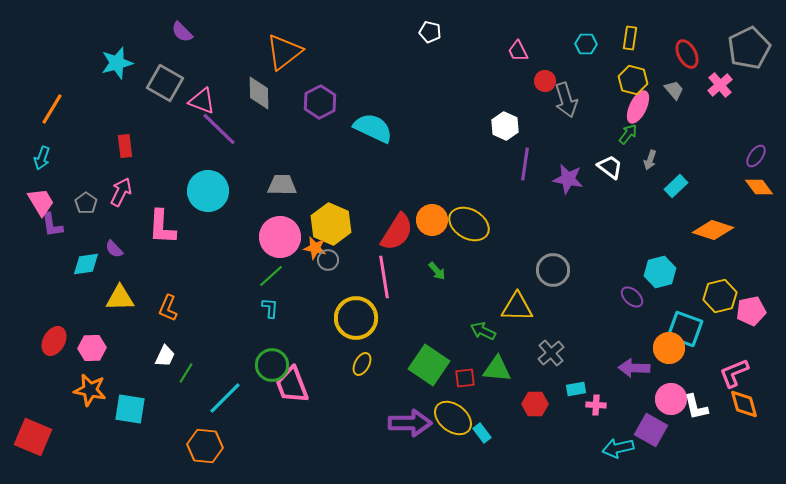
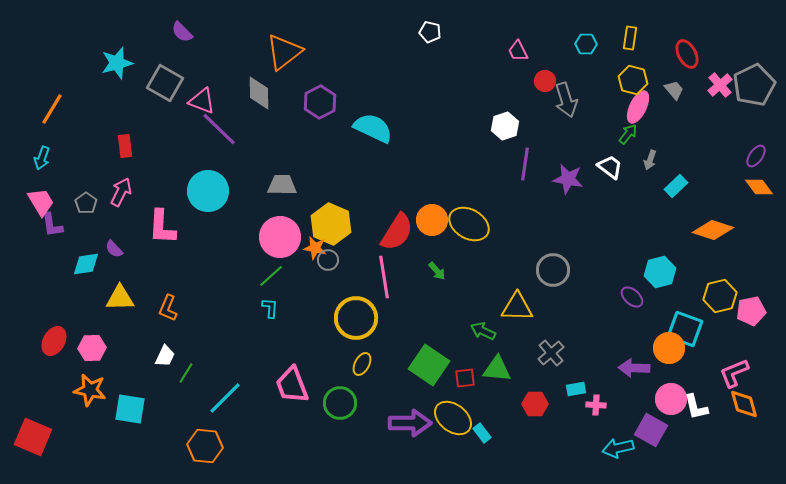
gray pentagon at (749, 48): moved 5 px right, 37 px down
white hexagon at (505, 126): rotated 16 degrees clockwise
green circle at (272, 365): moved 68 px right, 38 px down
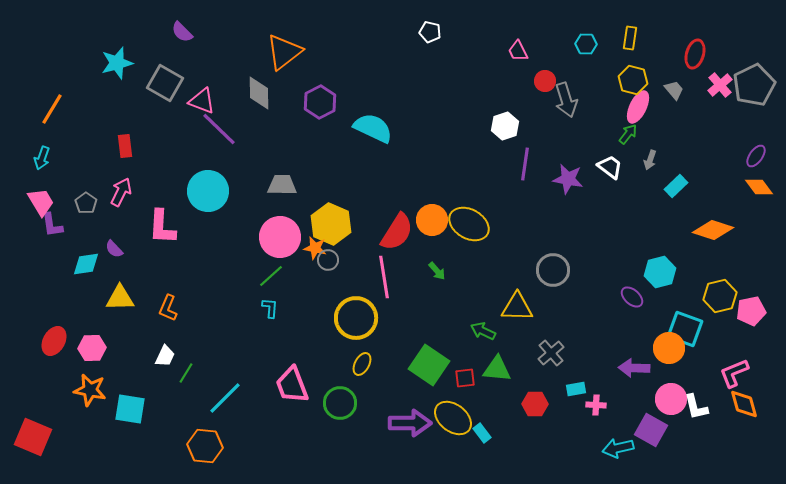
red ellipse at (687, 54): moved 8 px right; rotated 44 degrees clockwise
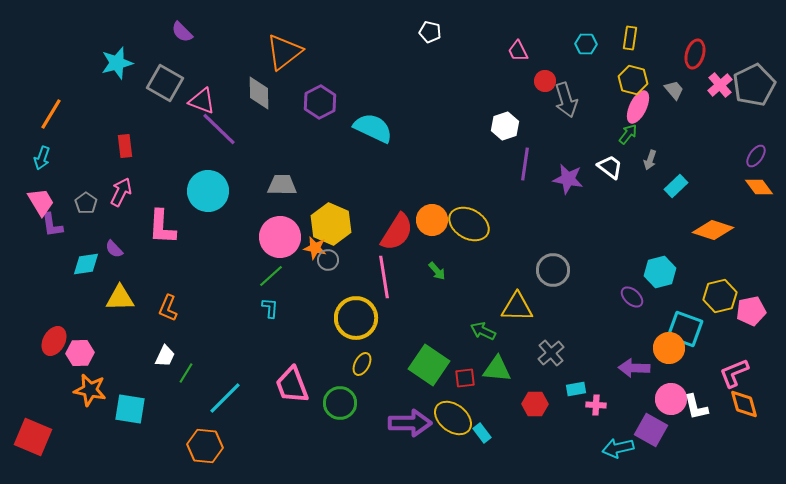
orange line at (52, 109): moved 1 px left, 5 px down
pink hexagon at (92, 348): moved 12 px left, 5 px down
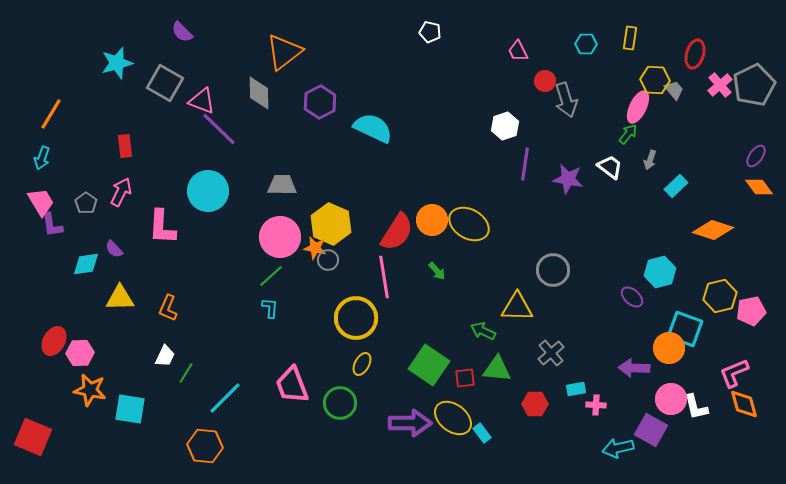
yellow hexagon at (633, 80): moved 22 px right; rotated 12 degrees counterclockwise
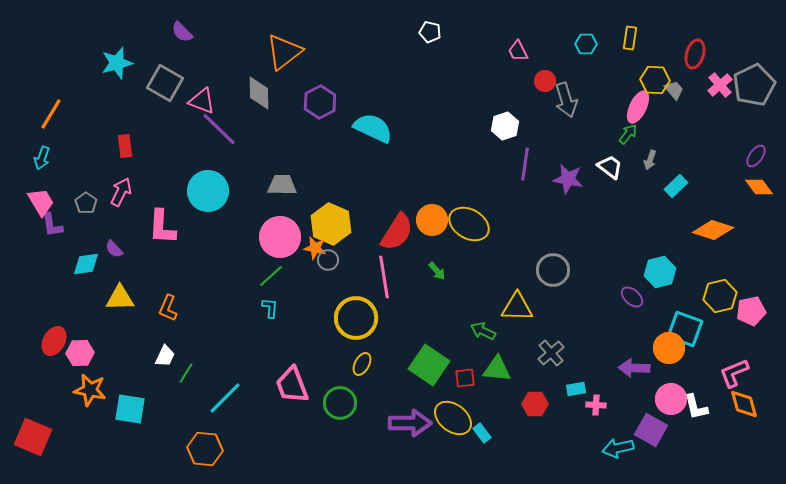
orange hexagon at (205, 446): moved 3 px down
